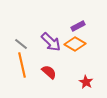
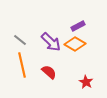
gray line: moved 1 px left, 4 px up
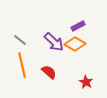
purple arrow: moved 3 px right
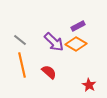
orange diamond: moved 1 px right
red star: moved 3 px right, 3 px down
